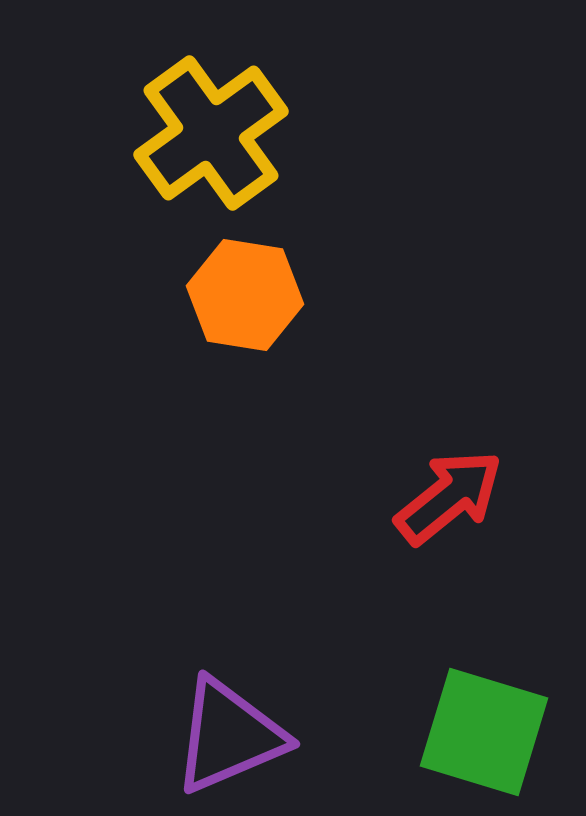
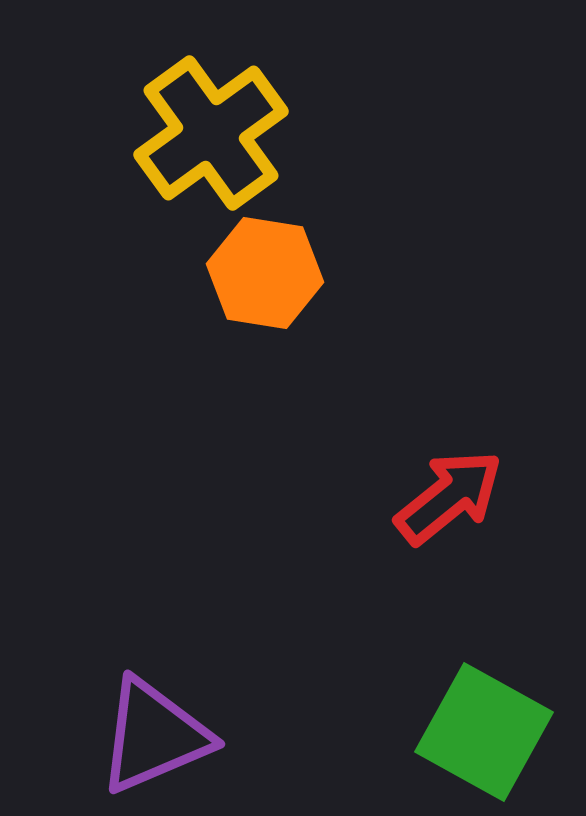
orange hexagon: moved 20 px right, 22 px up
green square: rotated 12 degrees clockwise
purple triangle: moved 75 px left
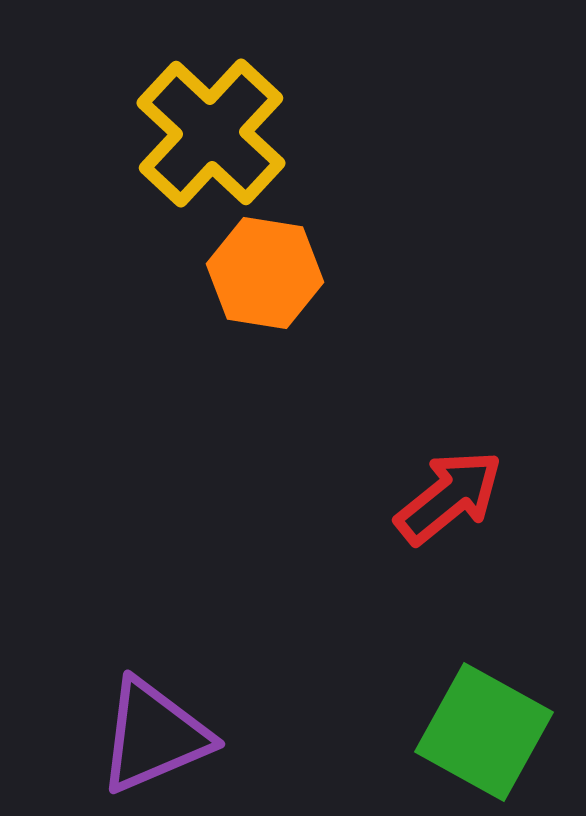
yellow cross: rotated 11 degrees counterclockwise
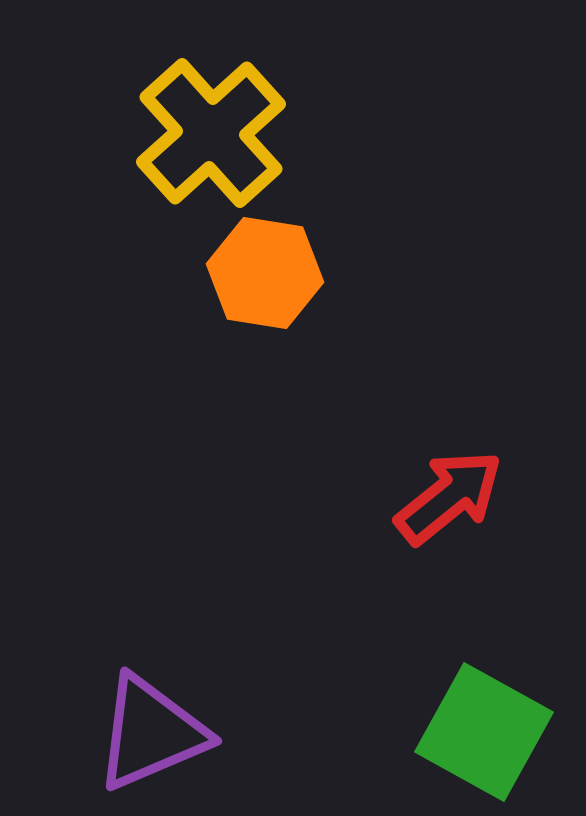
yellow cross: rotated 5 degrees clockwise
purple triangle: moved 3 px left, 3 px up
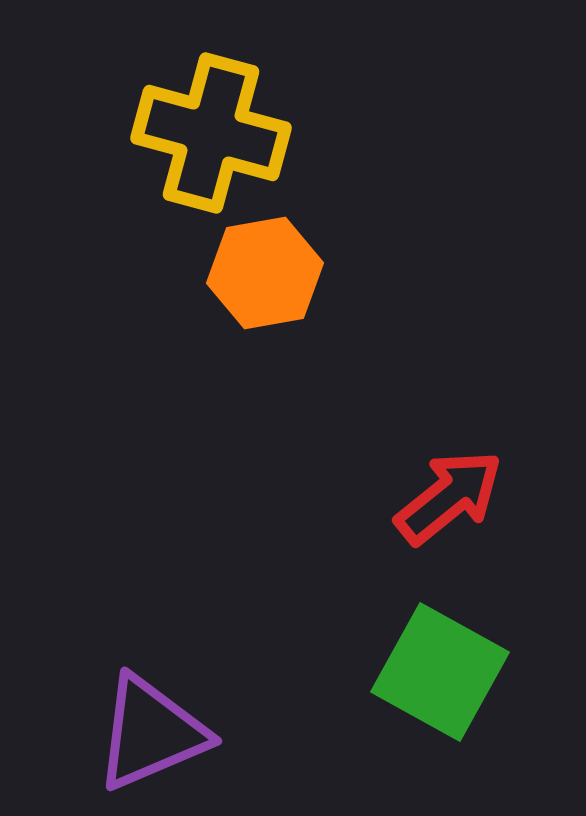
yellow cross: rotated 33 degrees counterclockwise
orange hexagon: rotated 19 degrees counterclockwise
green square: moved 44 px left, 60 px up
